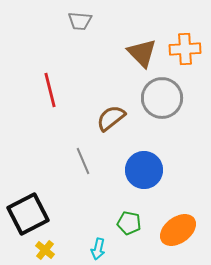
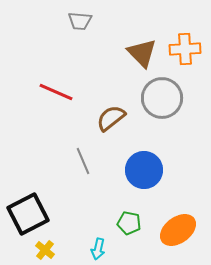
red line: moved 6 px right, 2 px down; rotated 52 degrees counterclockwise
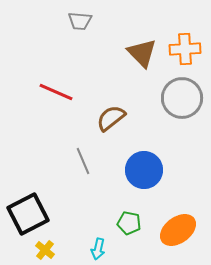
gray circle: moved 20 px right
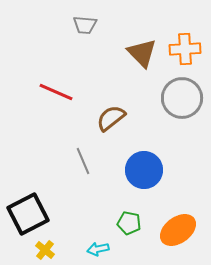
gray trapezoid: moved 5 px right, 4 px down
cyan arrow: rotated 65 degrees clockwise
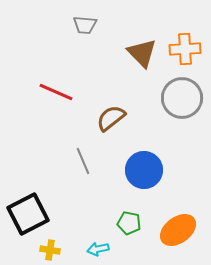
yellow cross: moved 5 px right; rotated 30 degrees counterclockwise
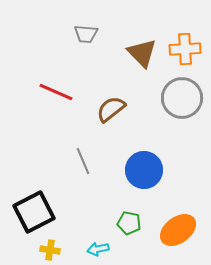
gray trapezoid: moved 1 px right, 9 px down
brown semicircle: moved 9 px up
black square: moved 6 px right, 2 px up
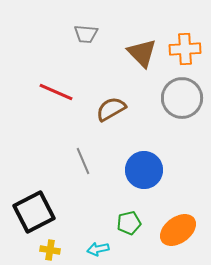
brown semicircle: rotated 8 degrees clockwise
green pentagon: rotated 25 degrees counterclockwise
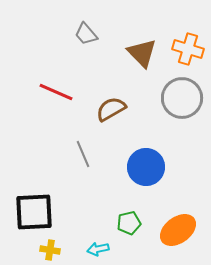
gray trapezoid: rotated 45 degrees clockwise
orange cross: moved 3 px right; rotated 20 degrees clockwise
gray line: moved 7 px up
blue circle: moved 2 px right, 3 px up
black square: rotated 24 degrees clockwise
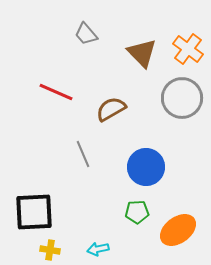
orange cross: rotated 20 degrees clockwise
green pentagon: moved 8 px right, 11 px up; rotated 10 degrees clockwise
